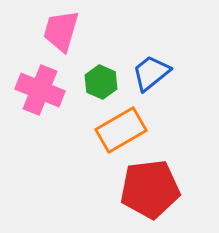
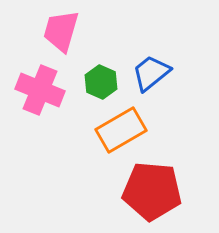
red pentagon: moved 2 px right, 2 px down; rotated 12 degrees clockwise
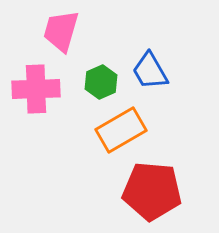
blue trapezoid: moved 1 px left, 2 px up; rotated 81 degrees counterclockwise
green hexagon: rotated 12 degrees clockwise
pink cross: moved 4 px left, 1 px up; rotated 24 degrees counterclockwise
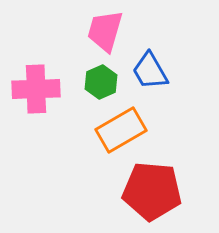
pink trapezoid: moved 44 px right
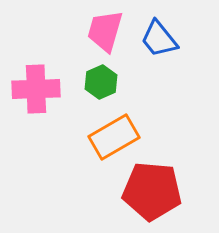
blue trapezoid: moved 9 px right, 32 px up; rotated 9 degrees counterclockwise
orange rectangle: moved 7 px left, 7 px down
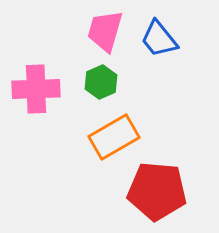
red pentagon: moved 5 px right
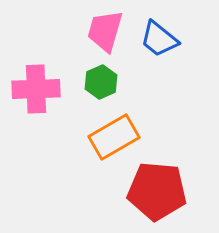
blue trapezoid: rotated 12 degrees counterclockwise
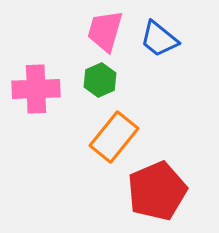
green hexagon: moved 1 px left, 2 px up
orange rectangle: rotated 21 degrees counterclockwise
red pentagon: rotated 28 degrees counterclockwise
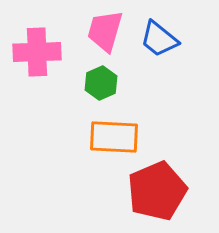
green hexagon: moved 1 px right, 3 px down
pink cross: moved 1 px right, 37 px up
orange rectangle: rotated 54 degrees clockwise
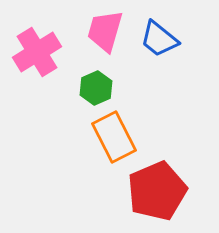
pink cross: rotated 30 degrees counterclockwise
green hexagon: moved 5 px left, 5 px down
orange rectangle: rotated 60 degrees clockwise
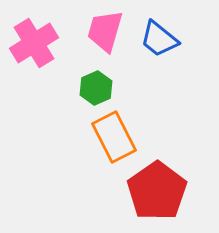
pink cross: moved 3 px left, 9 px up
red pentagon: rotated 12 degrees counterclockwise
